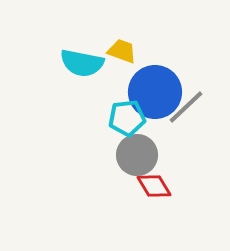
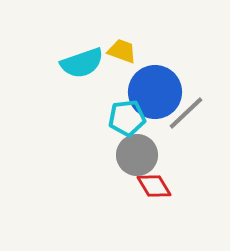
cyan semicircle: rotated 30 degrees counterclockwise
gray line: moved 6 px down
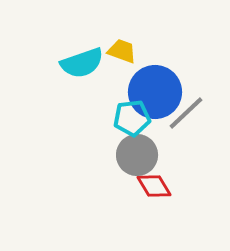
cyan pentagon: moved 5 px right
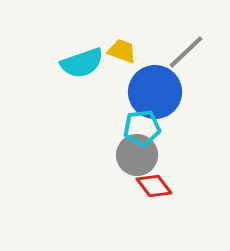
gray line: moved 61 px up
cyan pentagon: moved 10 px right, 10 px down
red diamond: rotated 6 degrees counterclockwise
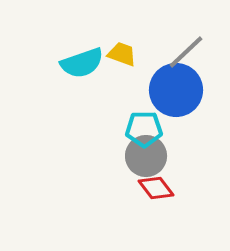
yellow trapezoid: moved 3 px down
blue circle: moved 21 px right, 2 px up
cyan pentagon: moved 2 px right, 1 px down; rotated 6 degrees clockwise
gray circle: moved 9 px right, 1 px down
red diamond: moved 2 px right, 2 px down
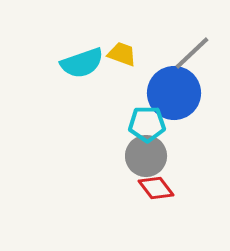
gray line: moved 6 px right, 1 px down
blue circle: moved 2 px left, 3 px down
cyan pentagon: moved 3 px right, 5 px up
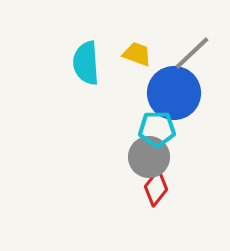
yellow trapezoid: moved 15 px right
cyan semicircle: moved 4 px right; rotated 105 degrees clockwise
cyan pentagon: moved 10 px right, 5 px down
gray circle: moved 3 px right, 1 px down
red diamond: rotated 75 degrees clockwise
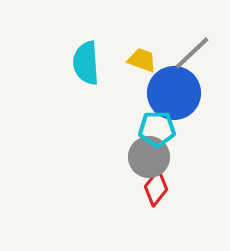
yellow trapezoid: moved 5 px right, 6 px down
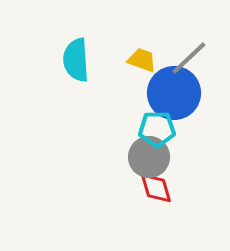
gray line: moved 3 px left, 5 px down
cyan semicircle: moved 10 px left, 3 px up
red diamond: rotated 54 degrees counterclockwise
